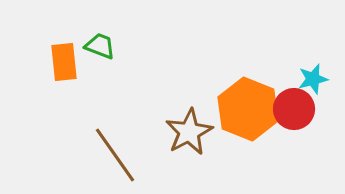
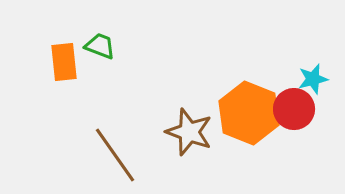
orange hexagon: moved 1 px right, 4 px down
brown star: rotated 24 degrees counterclockwise
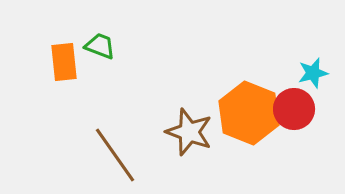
cyan star: moved 6 px up
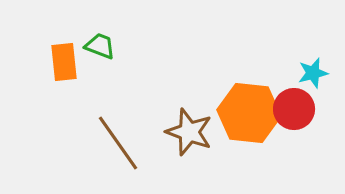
orange hexagon: rotated 16 degrees counterclockwise
brown line: moved 3 px right, 12 px up
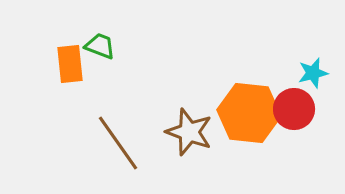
orange rectangle: moved 6 px right, 2 px down
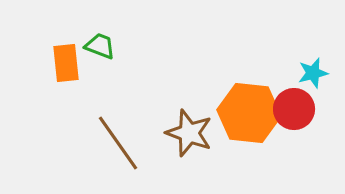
orange rectangle: moved 4 px left, 1 px up
brown star: moved 1 px down
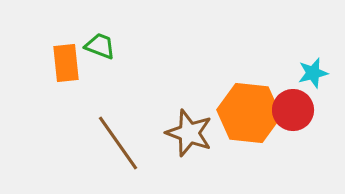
red circle: moved 1 px left, 1 px down
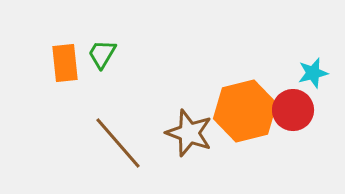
green trapezoid: moved 2 px right, 8 px down; rotated 80 degrees counterclockwise
orange rectangle: moved 1 px left
orange hexagon: moved 4 px left, 2 px up; rotated 20 degrees counterclockwise
brown line: rotated 6 degrees counterclockwise
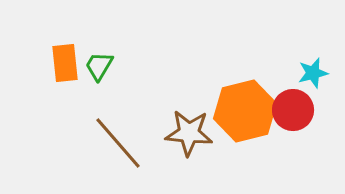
green trapezoid: moved 3 px left, 12 px down
brown star: rotated 15 degrees counterclockwise
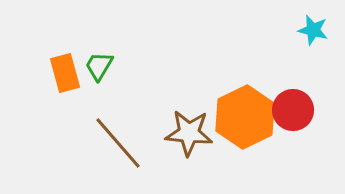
orange rectangle: moved 10 px down; rotated 9 degrees counterclockwise
cyan star: moved 43 px up; rotated 28 degrees clockwise
orange hexagon: moved 6 px down; rotated 12 degrees counterclockwise
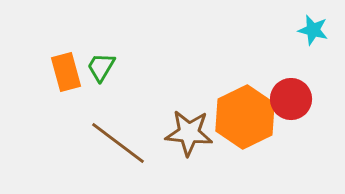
green trapezoid: moved 2 px right, 1 px down
orange rectangle: moved 1 px right, 1 px up
red circle: moved 2 px left, 11 px up
brown line: rotated 12 degrees counterclockwise
